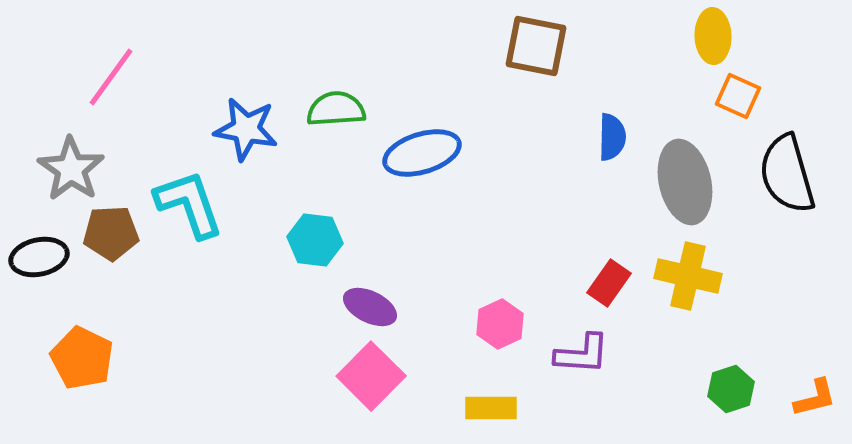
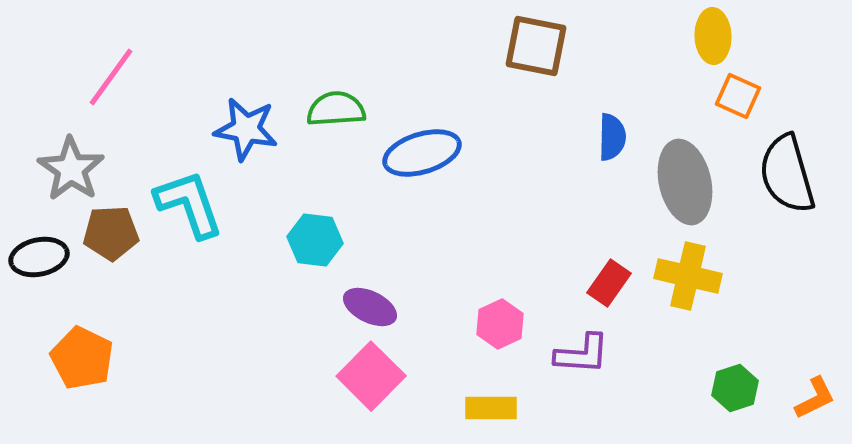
green hexagon: moved 4 px right, 1 px up
orange L-shape: rotated 12 degrees counterclockwise
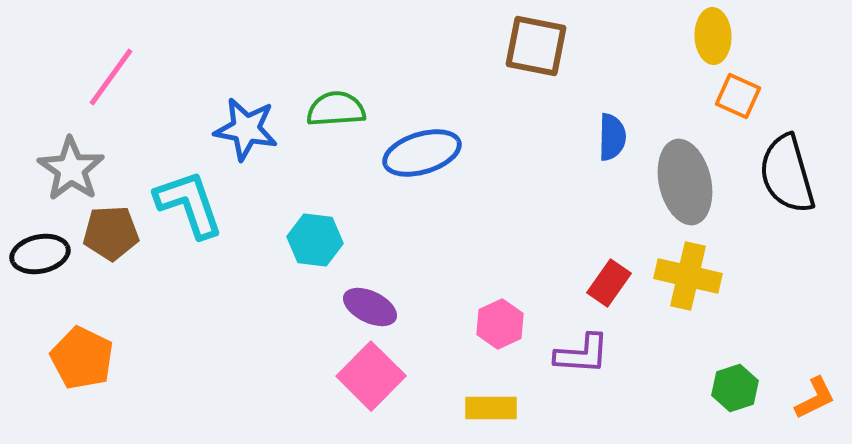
black ellipse: moved 1 px right, 3 px up
